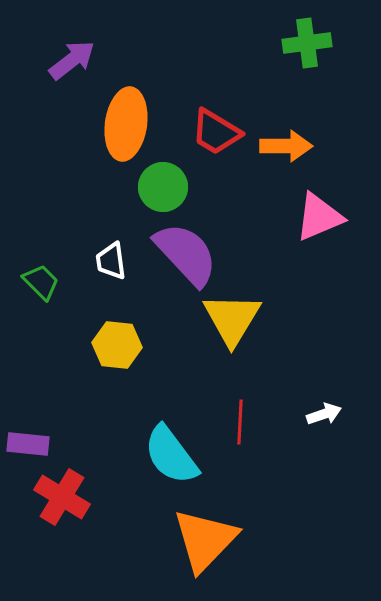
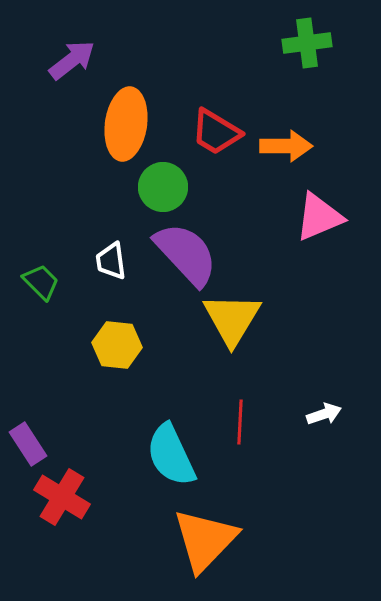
purple rectangle: rotated 51 degrees clockwise
cyan semicircle: rotated 12 degrees clockwise
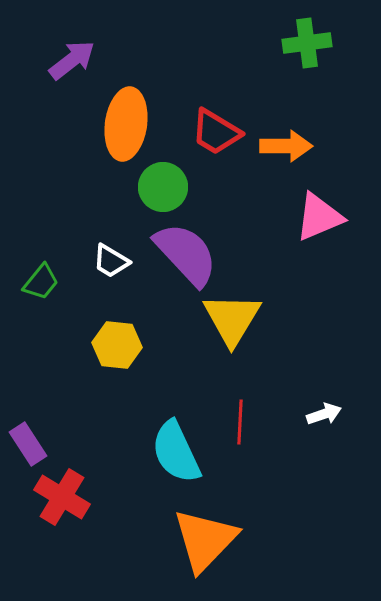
white trapezoid: rotated 51 degrees counterclockwise
green trapezoid: rotated 84 degrees clockwise
cyan semicircle: moved 5 px right, 3 px up
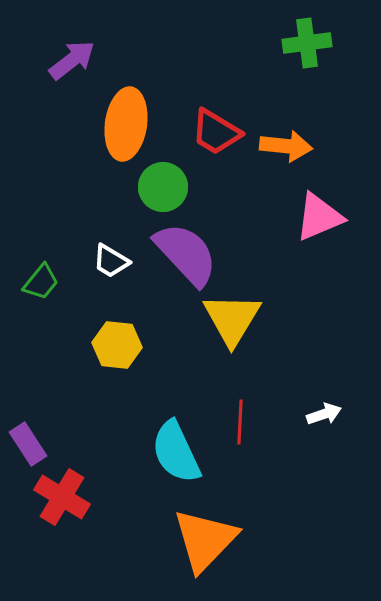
orange arrow: rotated 6 degrees clockwise
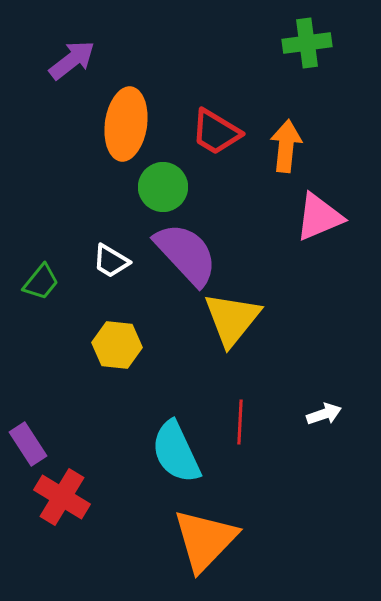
orange arrow: rotated 90 degrees counterclockwise
yellow triangle: rotated 8 degrees clockwise
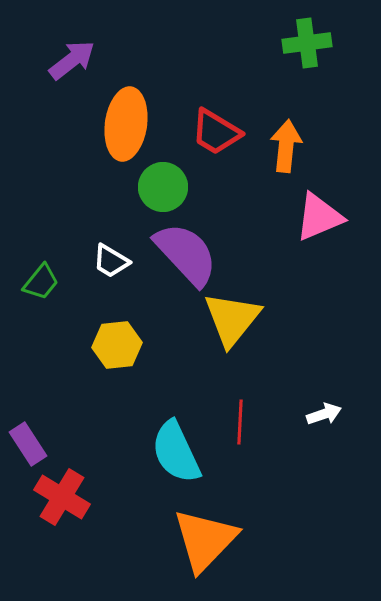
yellow hexagon: rotated 12 degrees counterclockwise
